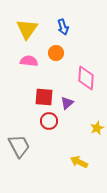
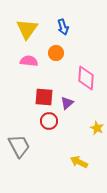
yellow star: rotated 24 degrees counterclockwise
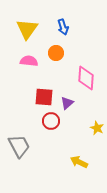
red circle: moved 2 px right
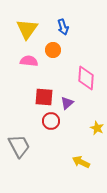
orange circle: moved 3 px left, 3 px up
yellow arrow: moved 2 px right
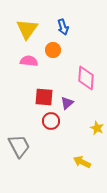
yellow arrow: moved 1 px right
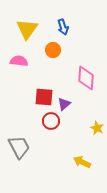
pink semicircle: moved 10 px left
purple triangle: moved 3 px left, 1 px down
gray trapezoid: moved 1 px down
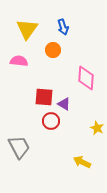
purple triangle: rotated 48 degrees counterclockwise
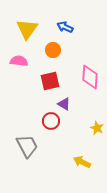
blue arrow: moved 2 px right; rotated 133 degrees clockwise
pink diamond: moved 4 px right, 1 px up
red square: moved 6 px right, 16 px up; rotated 18 degrees counterclockwise
gray trapezoid: moved 8 px right, 1 px up
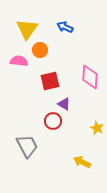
orange circle: moved 13 px left
red circle: moved 2 px right
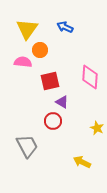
pink semicircle: moved 4 px right, 1 px down
purple triangle: moved 2 px left, 2 px up
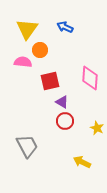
pink diamond: moved 1 px down
red circle: moved 12 px right
